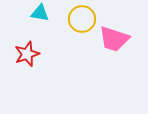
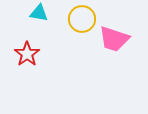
cyan triangle: moved 1 px left
red star: rotated 15 degrees counterclockwise
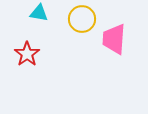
pink trapezoid: rotated 76 degrees clockwise
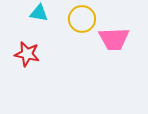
pink trapezoid: rotated 96 degrees counterclockwise
red star: rotated 25 degrees counterclockwise
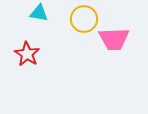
yellow circle: moved 2 px right
red star: rotated 20 degrees clockwise
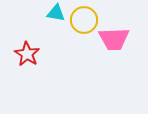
cyan triangle: moved 17 px right
yellow circle: moved 1 px down
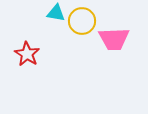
yellow circle: moved 2 px left, 1 px down
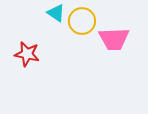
cyan triangle: rotated 24 degrees clockwise
red star: rotated 20 degrees counterclockwise
